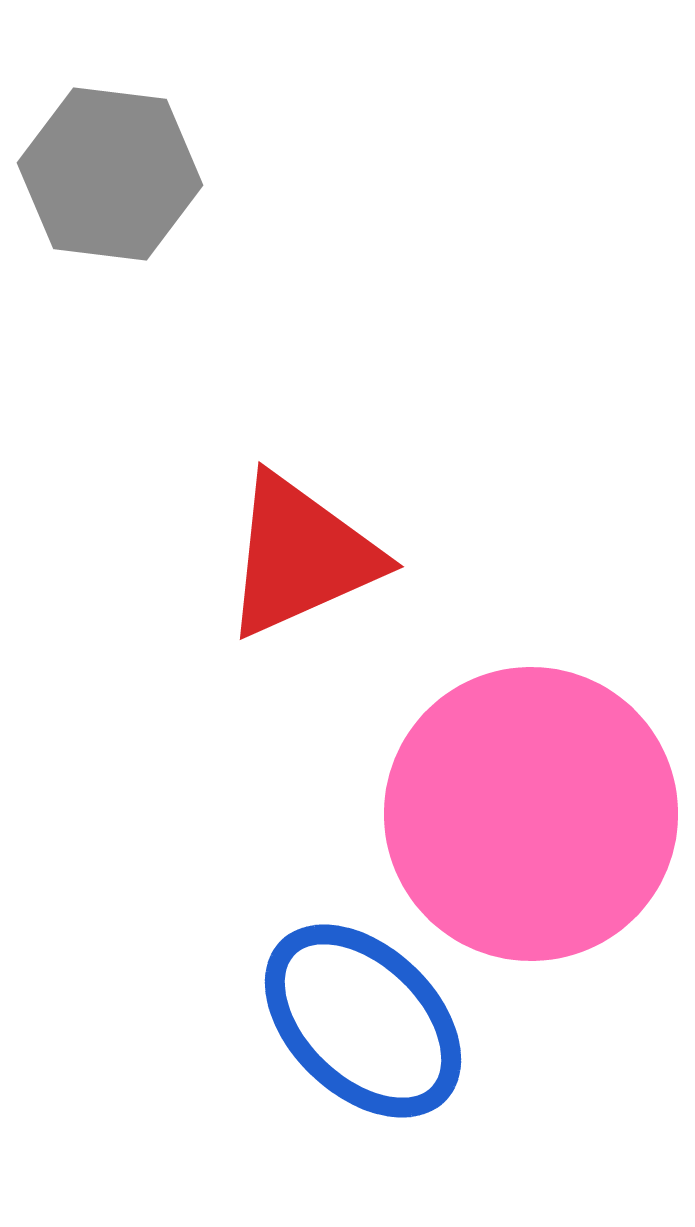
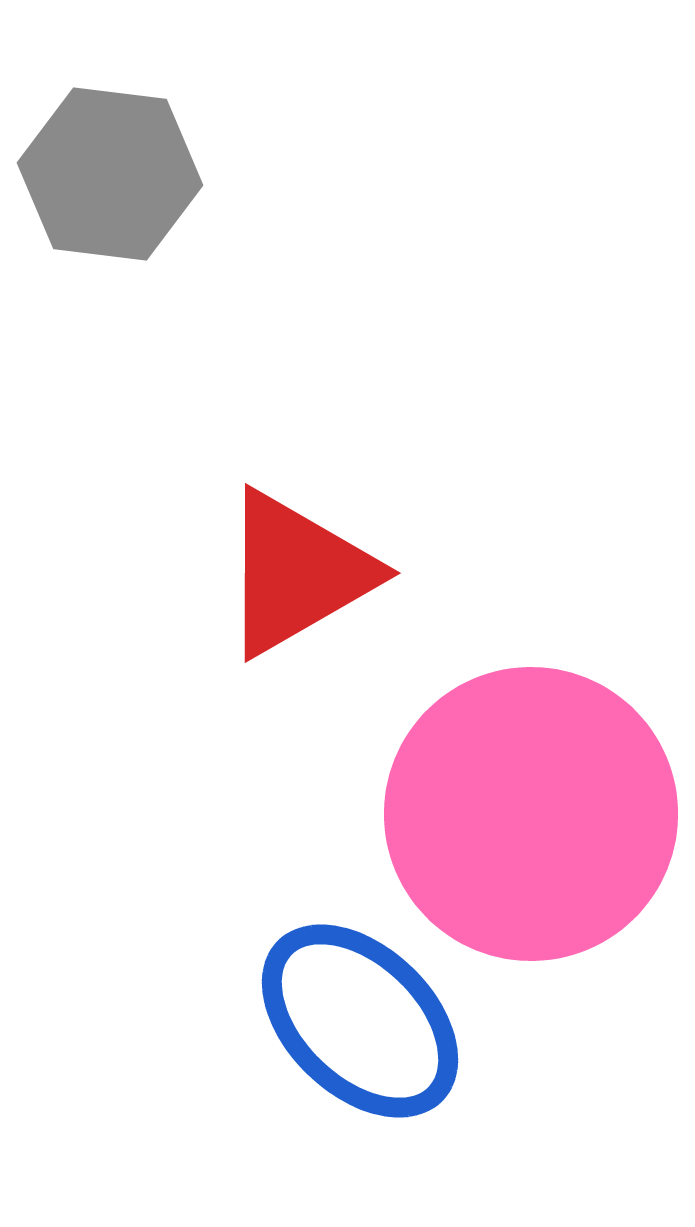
red triangle: moved 4 px left, 17 px down; rotated 6 degrees counterclockwise
blue ellipse: moved 3 px left
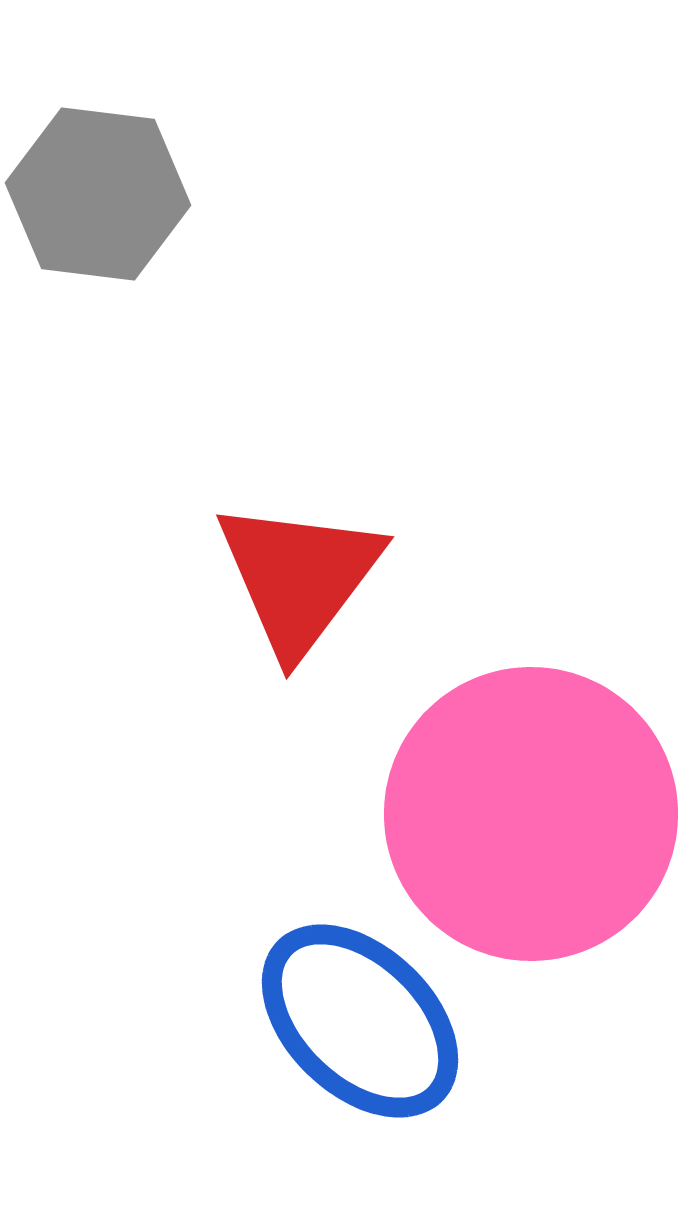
gray hexagon: moved 12 px left, 20 px down
red triangle: moved 2 px right, 4 px down; rotated 23 degrees counterclockwise
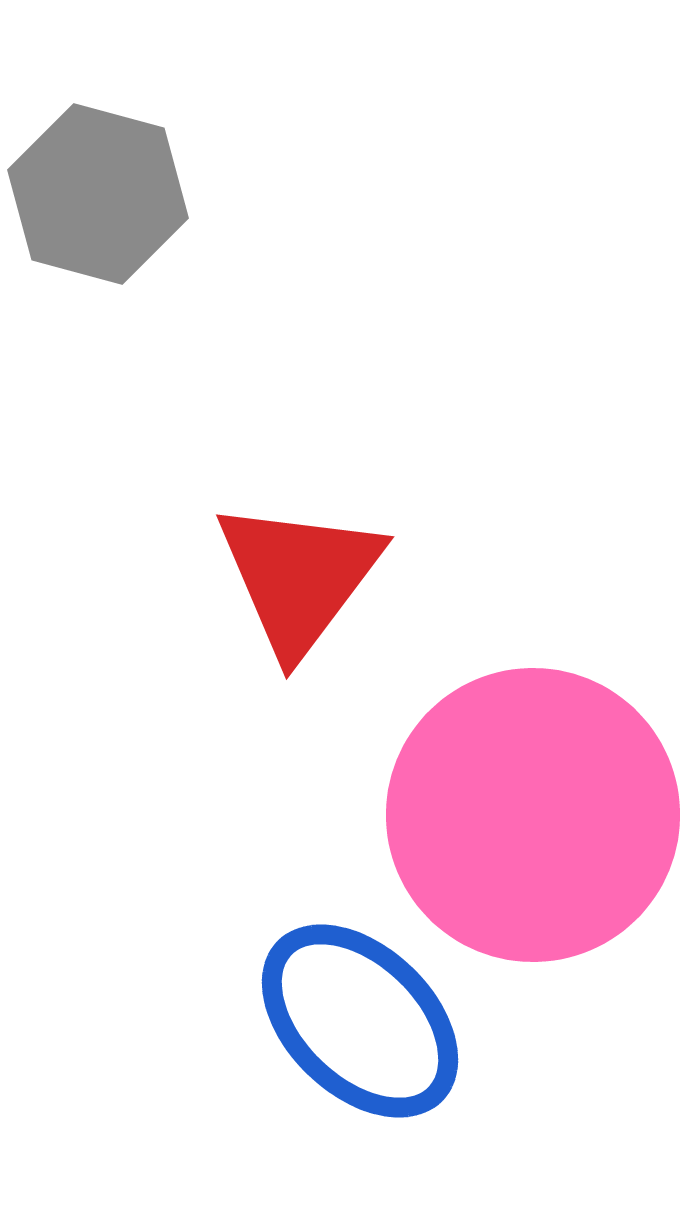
gray hexagon: rotated 8 degrees clockwise
pink circle: moved 2 px right, 1 px down
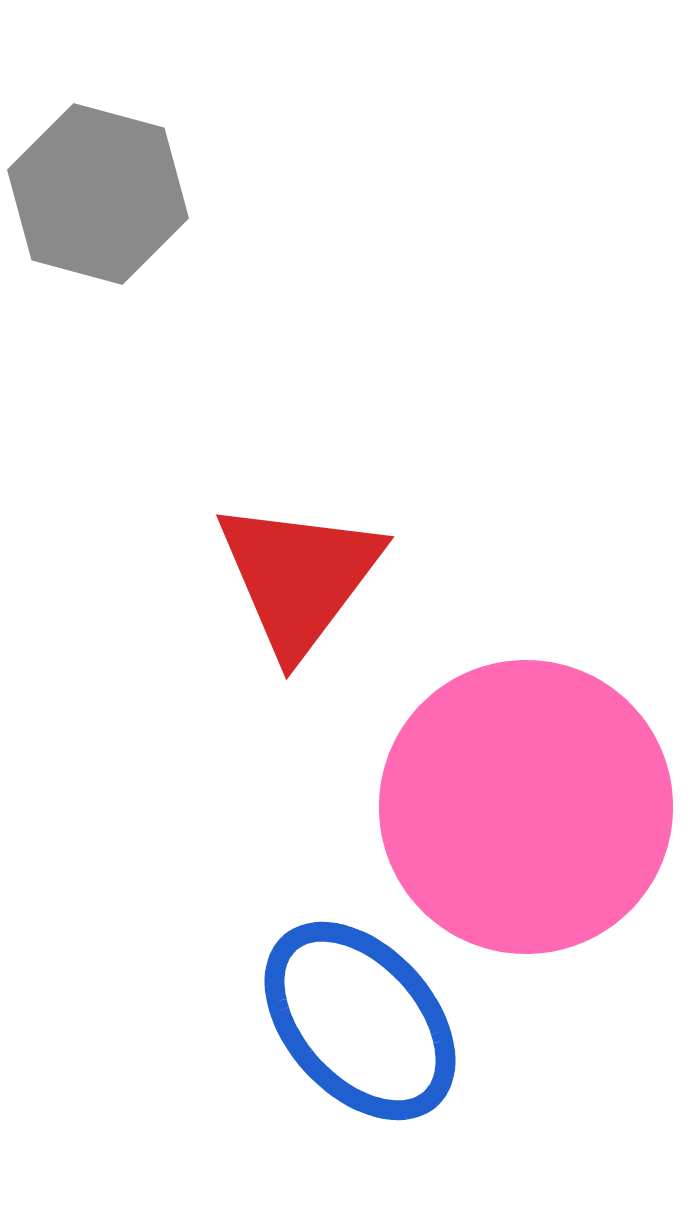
pink circle: moved 7 px left, 8 px up
blue ellipse: rotated 4 degrees clockwise
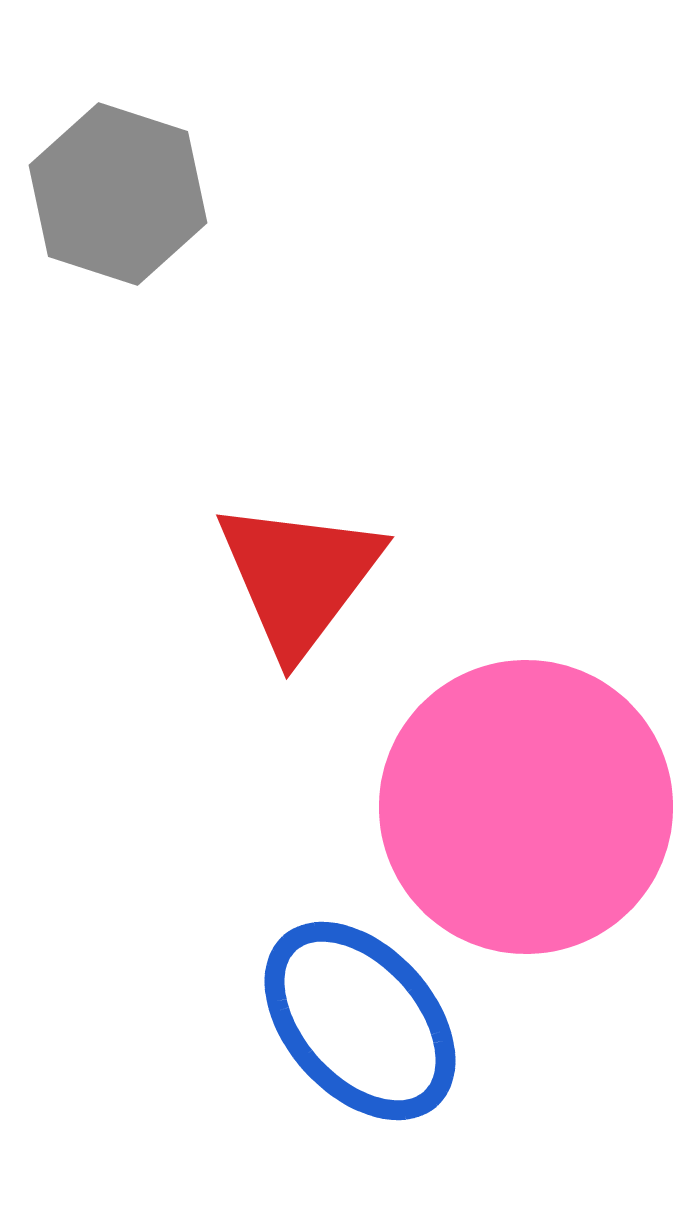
gray hexagon: moved 20 px right; rotated 3 degrees clockwise
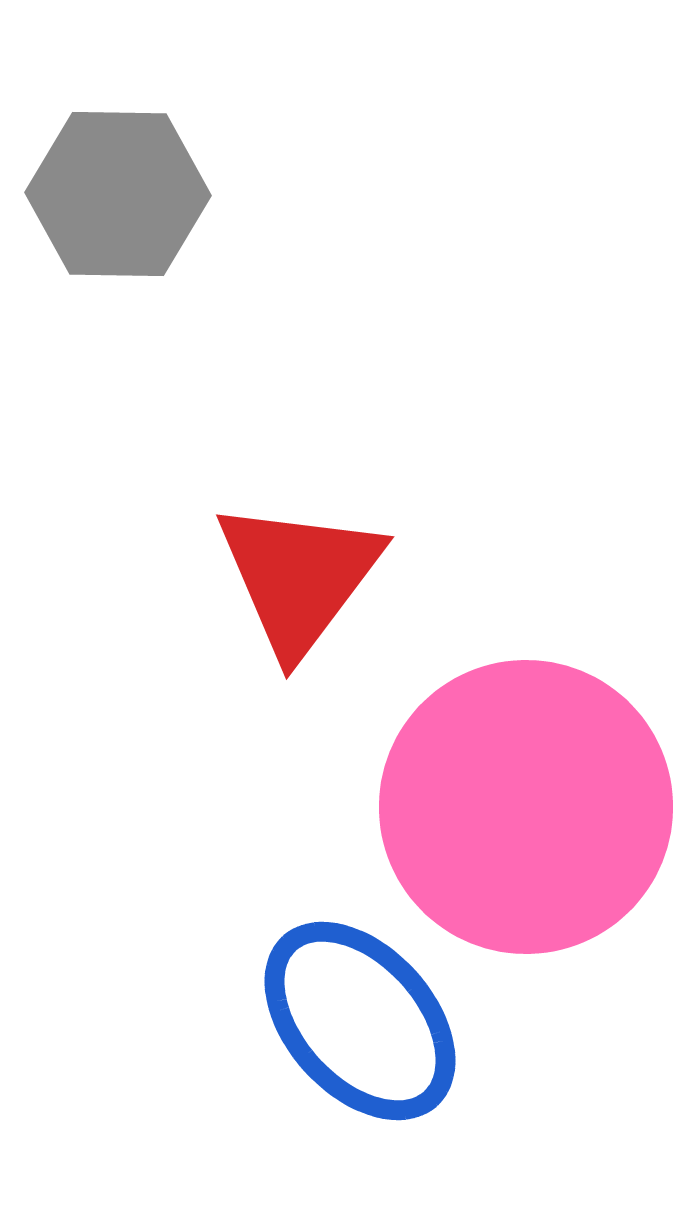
gray hexagon: rotated 17 degrees counterclockwise
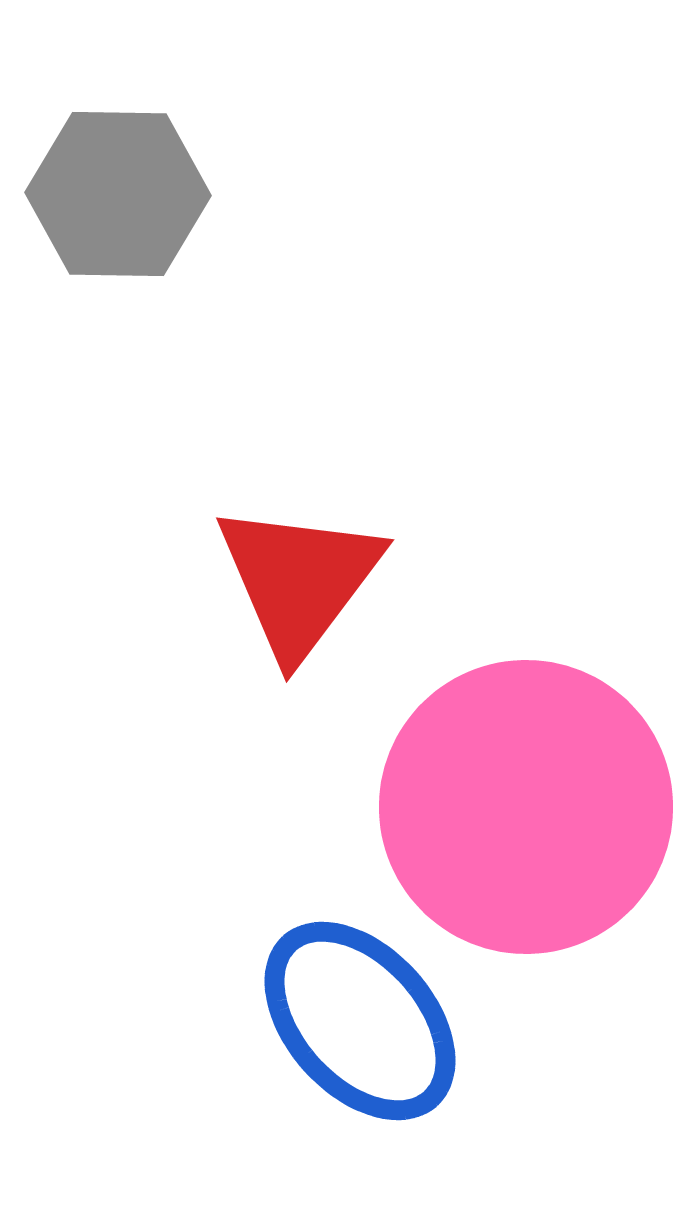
red triangle: moved 3 px down
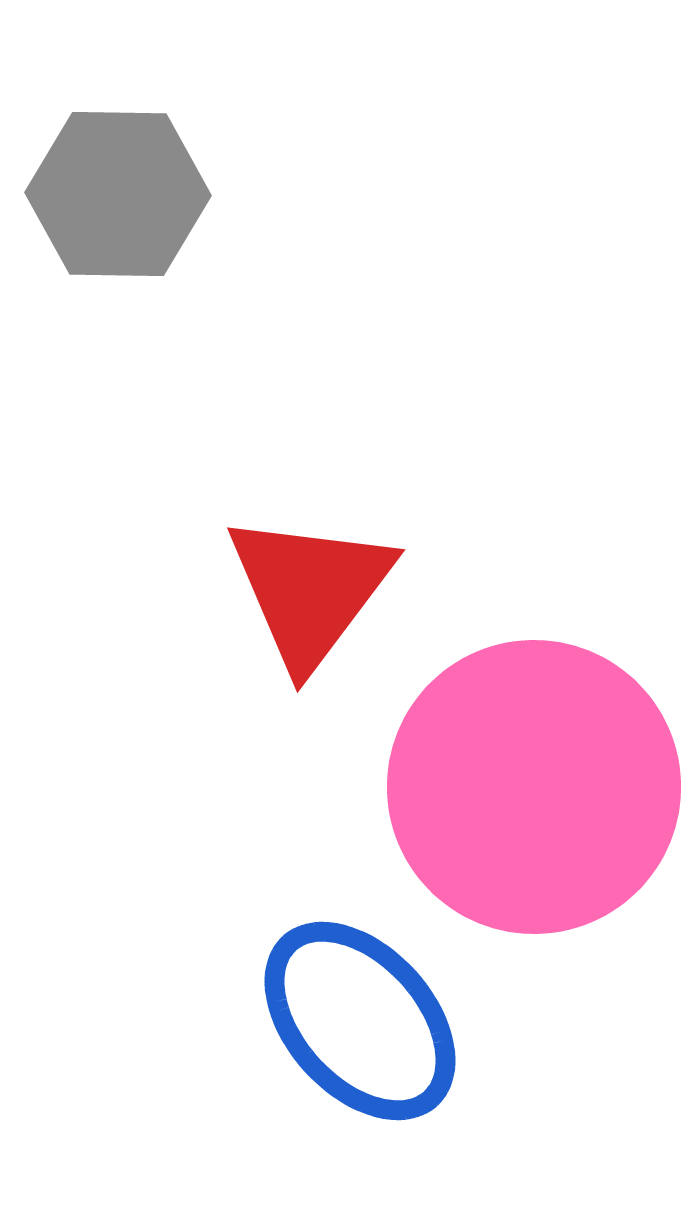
red triangle: moved 11 px right, 10 px down
pink circle: moved 8 px right, 20 px up
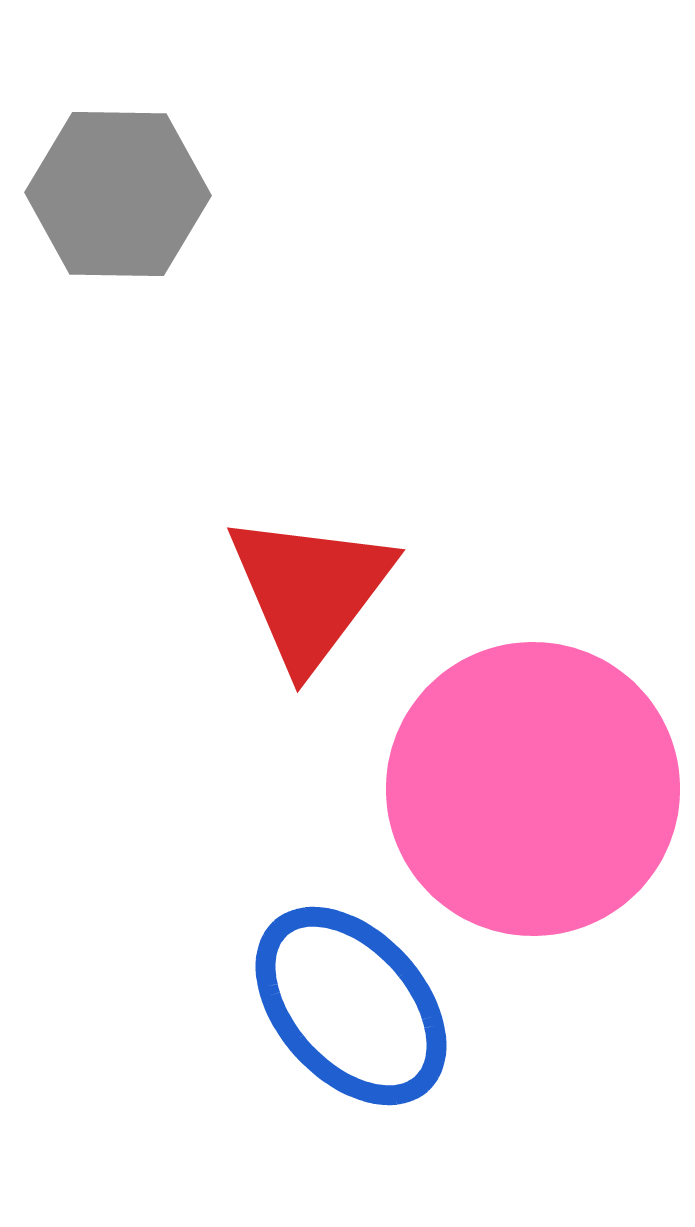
pink circle: moved 1 px left, 2 px down
blue ellipse: moved 9 px left, 15 px up
